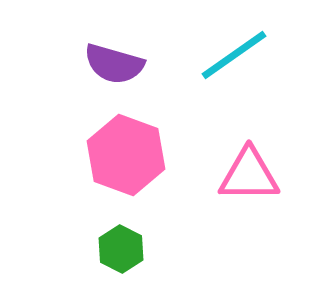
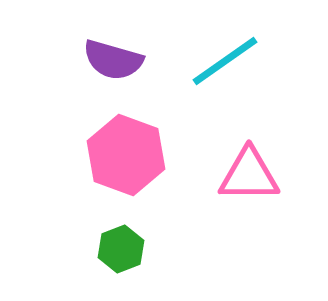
cyan line: moved 9 px left, 6 px down
purple semicircle: moved 1 px left, 4 px up
green hexagon: rotated 12 degrees clockwise
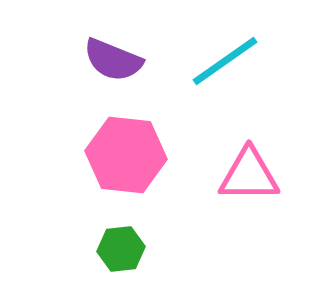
purple semicircle: rotated 6 degrees clockwise
pink hexagon: rotated 14 degrees counterclockwise
green hexagon: rotated 15 degrees clockwise
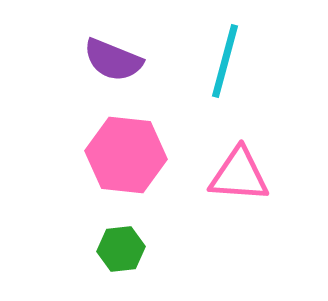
cyan line: rotated 40 degrees counterclockwise
pink triangle: moved 10 px left; rotated 4 degrees clockwise
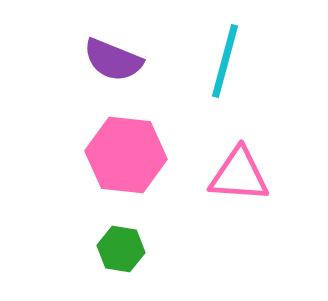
green hexagon: rotated 15 degrees clockwise
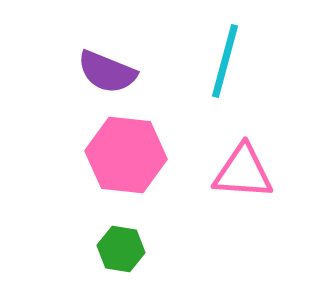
purple semicircle: moved 6 px left, 12 px down
pink triangle: moved 4 px right, 3 px up
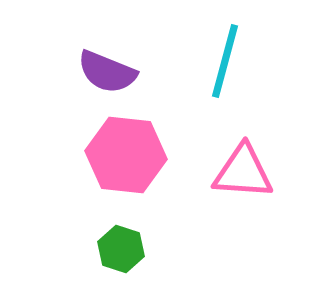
green hexagon: rotated 9 degrees clockwise
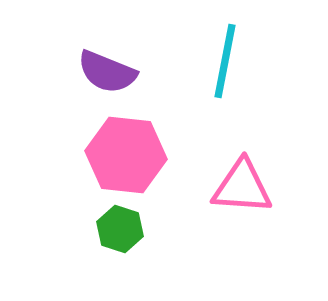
cyan line: rotated 4 degrees counterclockwise
pink triangle: moved 1 px left, 15 px down
green hexagon: moved 1 px left, 20 px up
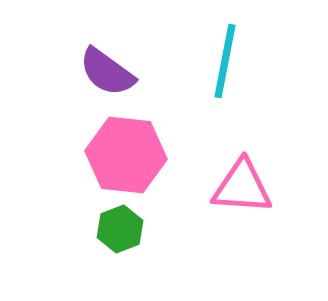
purple semicircle: rotated 14 degrees clockwise
green hexagon: rotated 21 degrees clockwise
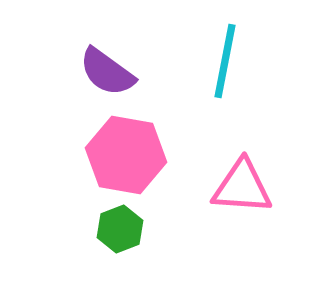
pink hexagon: rotated 4 degrees clockwise
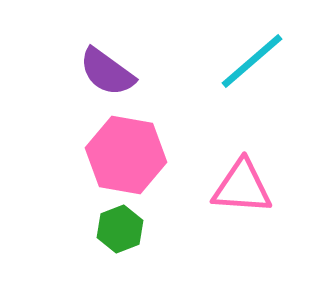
cyan line: moved 27 px right; rotated 38 degrees clockwise
